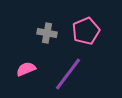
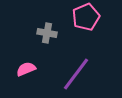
pink pentagon: moved 14 px up
purple line: moved 8 px right
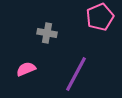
pink pentagon: moved 14 px right
purple line: rotated 9 degrees counterclockwise
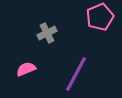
gray cross: rotated 36 degrees counterclockwise
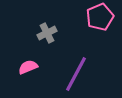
pink semicircle: moved 2 px right, 2 px up
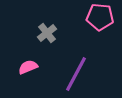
pink pentagon: rotated 28 degrees clockwise
gray cross: rotated 12 degrees counterclockwise
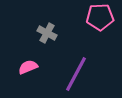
pink pentagon: rotated 8 degrees counterclockwise
gray cross: rotated 24 degrees counterclockwise
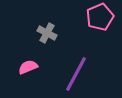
pink pentagon: rotated 20 degrees counterclockwise
